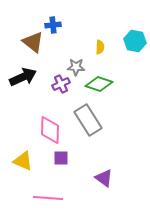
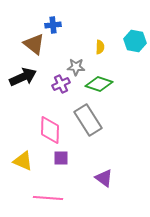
brown triangle: moved 1 px right, 2 px down
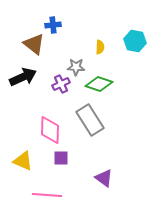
gray rectangle: moved 2 px right
pink line: moved 1 px left, 3 px up
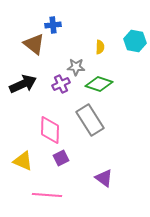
black arrow: moved 7 px down
purple square: rotated 28 degrees counterclockwise
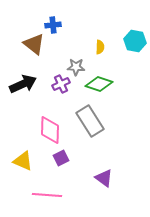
gray rectangle: moved 1 px down
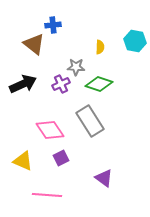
pink diamond: rotated 36 degrees counterclockwise
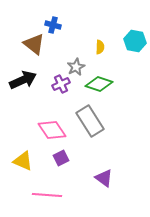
blue cross: rotated 21 degrees clockwise
gray star: rotated 30 degrees counterclockwise
black arrow: moved 4 px up
pink diamond: moved 2 px right
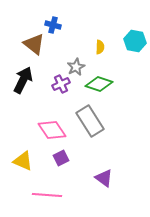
black arrow: rotated 40 degrees counterclockwise
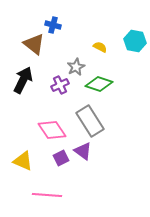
yellow semicircle: rotated 64 degrees counterclockwise
purple cross: moved 1 px left, 1 px down
purple triangle: moved 21 px left, 27 px up
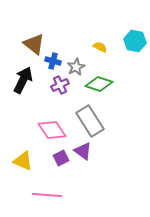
blue cross: moved 36 px down
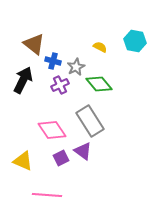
green diamond: rotated 32 degrees clockwise
